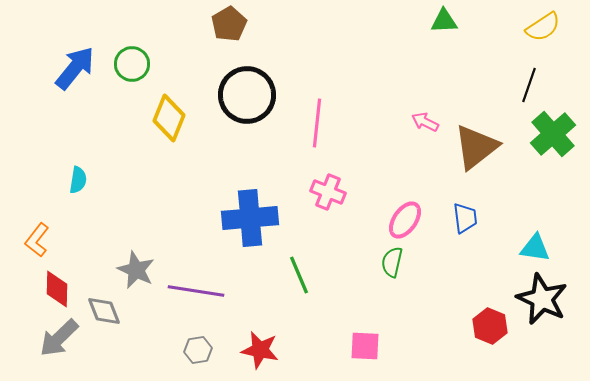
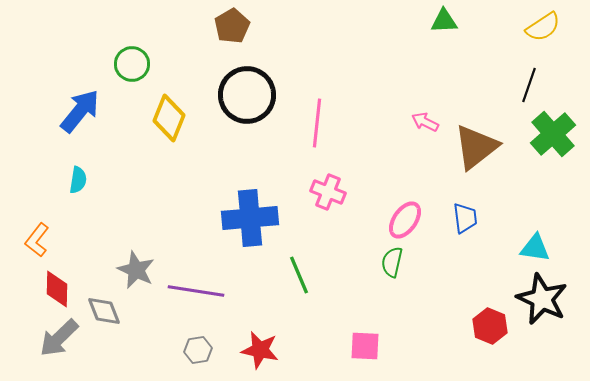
brown pentagon: moved 3 px right, 2 px down
blue arrow: moved 5 px right, 43 px down
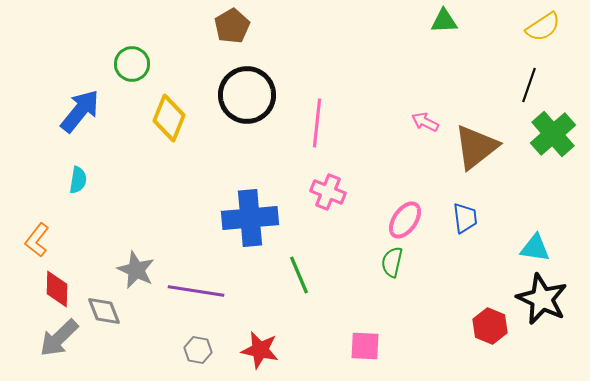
gray hexagon: rotated 20 degrees clockwise
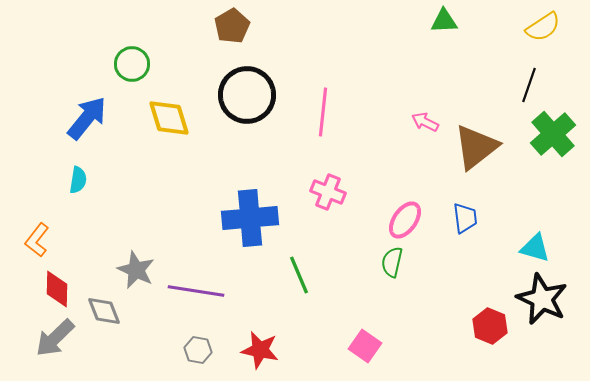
blue arrow: moved 7 px right, 7 px down
yellow diamond: rotated 39 degrees counterclockwise
pink line: moved 6 px right, 11 px up
cyan triangle: rotated 8 degrees clockwise
gray arrow: moved 4 px left
pink square: rotated 32 degrees clockwise
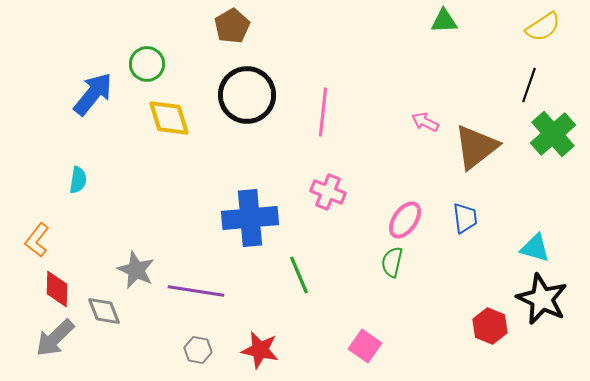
green circle: moved 15 px right
blue arrow: moved 6 px right, 24 px up
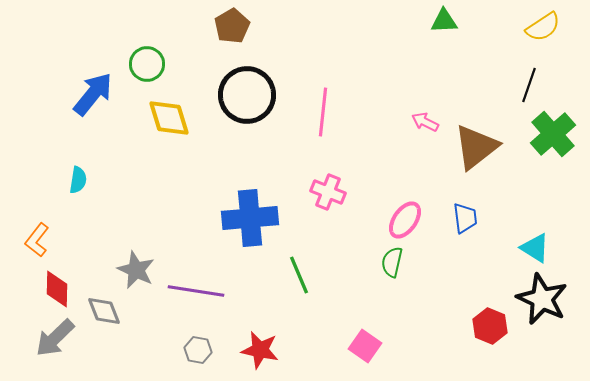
cyan triangle: rotated 16 degrees clockwise
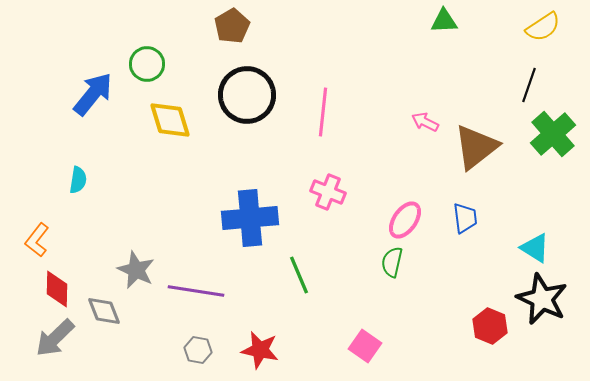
yellow diamond: moved 1 px right, 2 px down
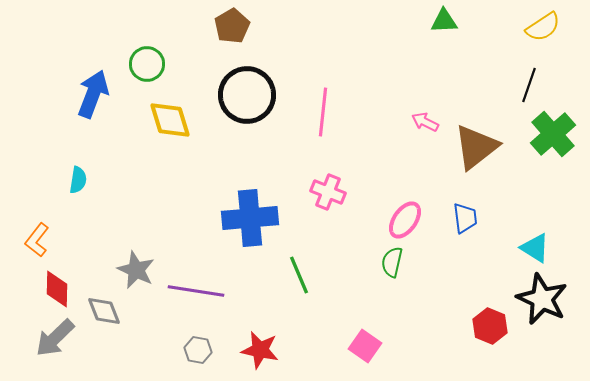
blue arrow: rotated 18 degrees counterclockwise
